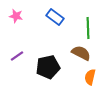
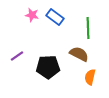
pink star: moved 16 px right, 1 px up
brown semicircle: moved 2 px left, 1 px down
black pentagon: rotated 10 degrees clockwise
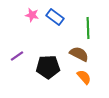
orange semicircle: moved 6 px left; rotated 126 degrees clockwise
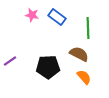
blue rectangle: moved 2 px right
purple line: moved 7 px left, 5 px down
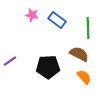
blue rectangle: moved 3 px down
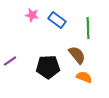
brown semicircle: moved 2 px left, 1 px down; rotated 24 degrees clockwise
orange semicircle: rotated 28 degrees counterclockwise
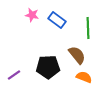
purple line: moved 4 px right, 14 px down
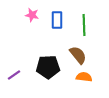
blue rectangle: rotated 54 degrees clockwise
green line: moved 4 px left, 3 px up
brown semicircle: moved 1 px right
orange semicircle: rotated 14 degrees counterclockwise
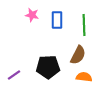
brown semicircle: rotated 66 degrees clockwise
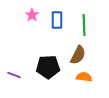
pink star: rotated 24 degrees clockwise
purple line: rotated 56 degrees clockwise
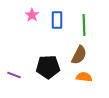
brown semicircle: moved 1 px right
